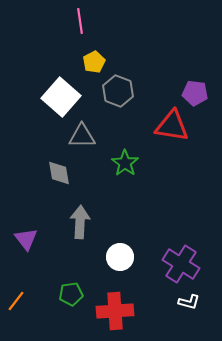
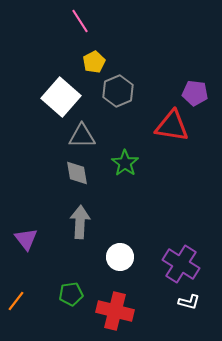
pink line: rotated 25 degrees counterclockwise
gray hexagon: rotated 16 degrees clockwise
gray diamond: moved 18 px right
red cross: rotated 18 degrees clockwise
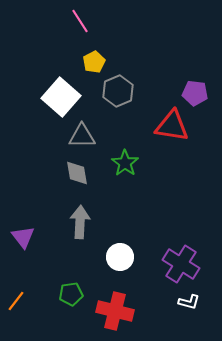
purple triangle: moved 3 px left, 2 px up
